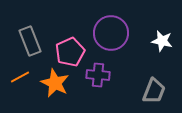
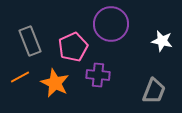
purple circle: moved 9 px up
pink pentagon: moved 3 px right, 5 px up
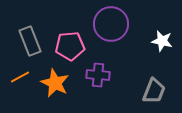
pink pentagon: moved 3 px left, 1 px up; rotated 20 degrees clockwise
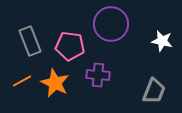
pink pentagon: rotated 12 degrees clockwise
orange line: moved 2 px right, 4 px down
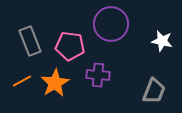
orange star: rotated 16 degrees clockwise
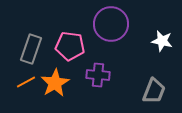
gray rectangle: moved 1 px right, 8 px down; rotated 40 degrees clockwise
orange line: moved 4 px right, 1 px down
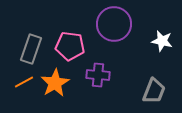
purple circle: moved 3 px right
orange line: moved 2 px left
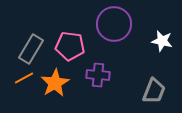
gray rectangle: rotated 12 degrees clockwise
orange line: moved 4 px up
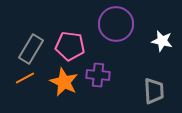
purple circle: moved 2 px right
orange line: moved 1 px right
orange star: moved 9 px right, 1 px up; rotated 16 degrees counterclockwise
gray trapezoid: rotated 24 degrees counterclockwise
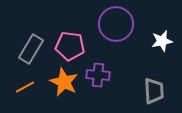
white star: rotated 25 degrees counterclockwise
orange line: moved 9 px down
